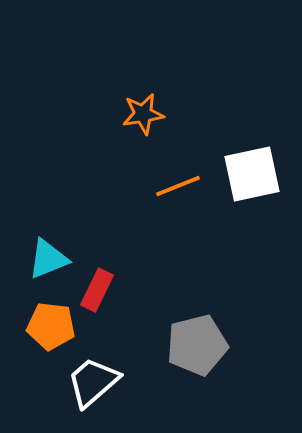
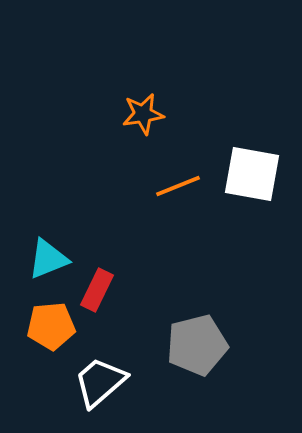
white square: rotated 22 degrees clockwise
orange pentagon: rotated 12 degrees counterclockwise
white trapezoid: moved 7 px right
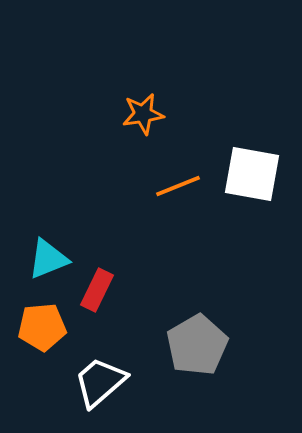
orange pentagon: moved 9 px left, 1 px down
gray pentagon: rotated 16 degrees counterclockwise
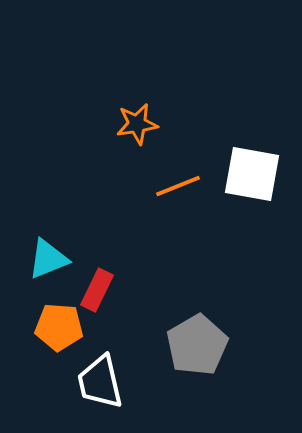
orange star: moved 6 px left, 10 px down
orange pentagon: moved 17 px right; rotated 9 degrees clockwise
white trapezoid: rotated 62 degrees counterclockwise
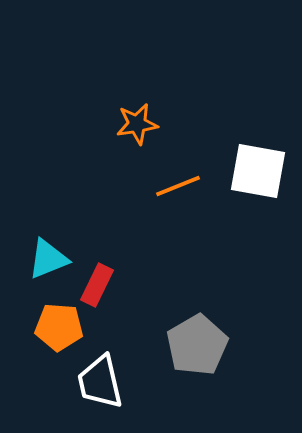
white square: moved 6 px right, 3 px up
red rectangle: moved 5 px up
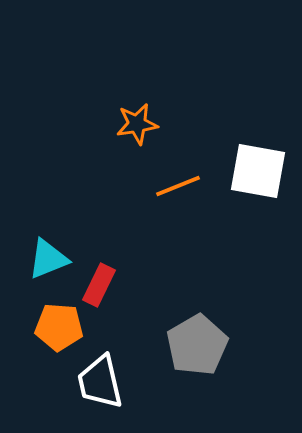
red rectangle: moved 2 px right
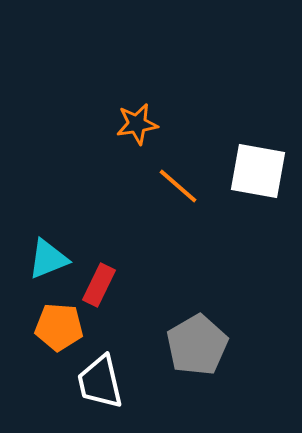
orange line: rotated 63 degrees clockwise
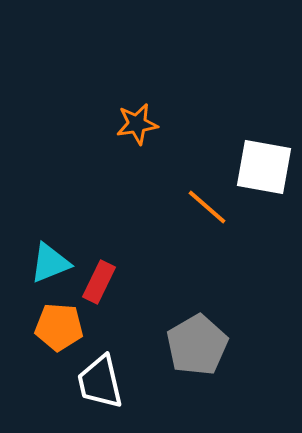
white square: moved 6 px right, 4 px up
orange line: moved 29 px right, 21 px down
cyan triangle: moved 2 px right, 4 px down
red rectangle: moved 3 px up
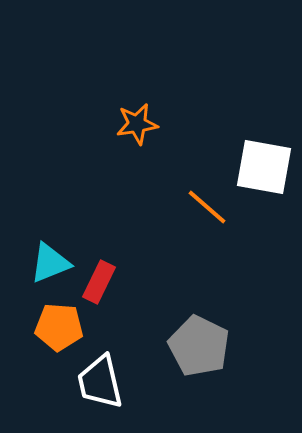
gray pentagon: moved 2 px right, 1 px down; rotated 16 degrees counterclockwise
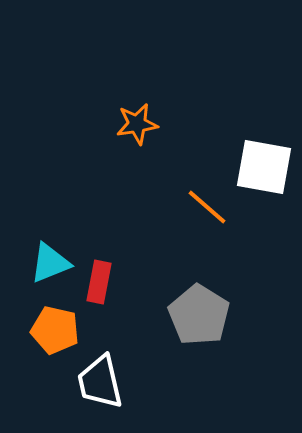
red rectangle: rotated 15 degrees counterclockwise
orange pentagon: moved 4 px left, 3 px down; rotated 9 degrees clockwise
gray pentagon: moved 31 px up; rotated 6 degrees clockwise
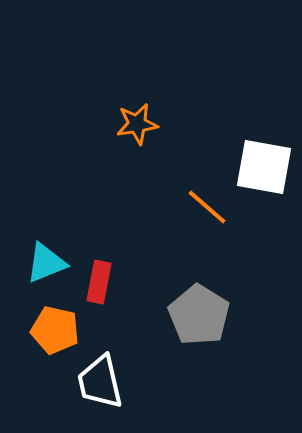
cyan triangle: moved 4 px left
